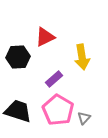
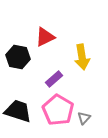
black hexagon: rotated 15 degrees clockwise
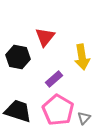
red triangle: rotated 25 degrees counterclockwise
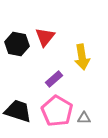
black hexagon: moved 1 px left, 13 px up
pink pentagon: moved 1 px left, 1 px down
gray triangle: rotated 48 degrees clockwise
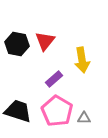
red triangle: moved 4 px down
yellow arrow: moved 3 px down
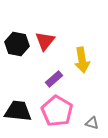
black trapezoid: rotated 12 degrees counterclockwise
gray triangle: moved 8 px right, 5 px down; rotated 16 degrees clockwise
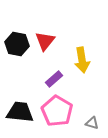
black trapezoid: moved 2 px right, 1 px down
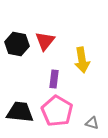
purple rectangle: rotated 42 degrees counterclockwise
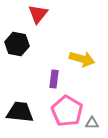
red triangle: moved 7 px left, 27 px up
yellow arrow: moved 1 px up; rotated 65 degrees counterclockwise
pink pentagon: moved 10 px right
gray triangle: rotated 16 degrees counterclockwise
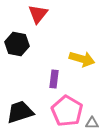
black trapezoid: rotated 24 degrees counterclockwise
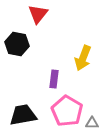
yellow arrow: moved 1 px right, 1 px up; rotated 95 degrees clockwise
black trapezoid: moved 3 px right, 3 px down; rotated 8 degrees clockwise
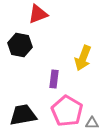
red triangle: rotated 30 degrees clockwise
black hexagon: moved 3 px right, 1 px down
